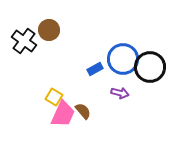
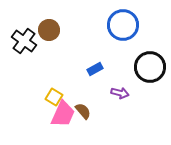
blue circle: moved 34 px up
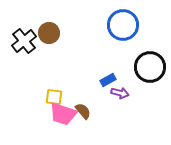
brown circle: moved 3 px down
black cross: rotated 15 degrees clockwise
blue rectangle: moved 13 px right, 11 px down
yellow square: rotated 24 degrees counterclockwise
pink trapezoid: rotated 84 degrees clockwise
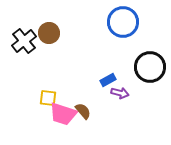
blue circle: moved 3 px up
yellow square: moved 6 px left, 1 px down
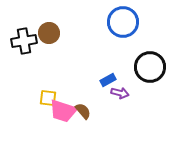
black cross: rotated 30 degrees clockwise
pink trapezoid: moved 3 px up
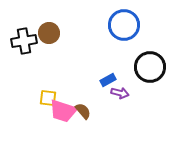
blue circle: moved 1 px right, 3 px down
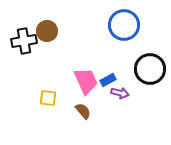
brown circle: moved 2 px left, 2 px up
black circle: moved 2 px down
pink trapezoid: moved 23 px right, 30 px up; rotated 132 degrees counterclockwise
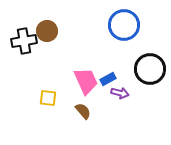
blue rectangle: moved 1 px up
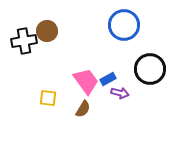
pink trapezoid: rotated 12 degrees counterclockwise
brown semicircle: moved 2 px up; rotated 72 degrees clockwise
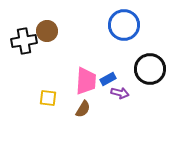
pink trapezoid: rotated 40 degrees clockwise
